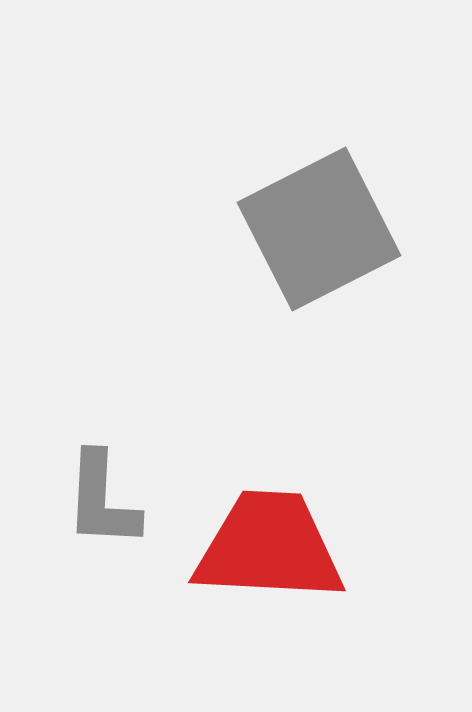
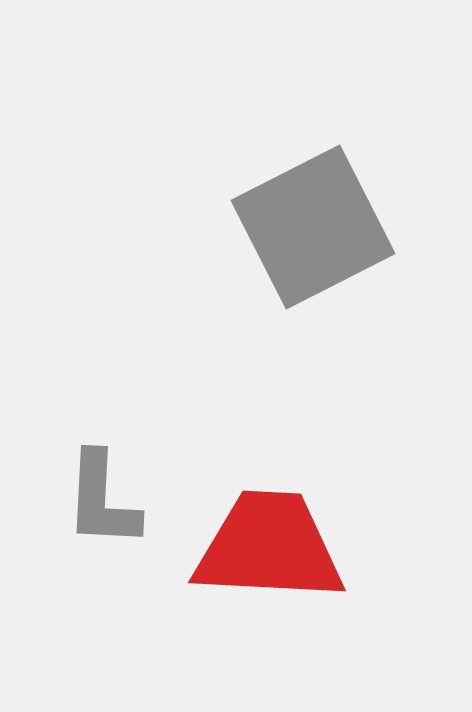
gray square: moved 6 px left, 2 px up
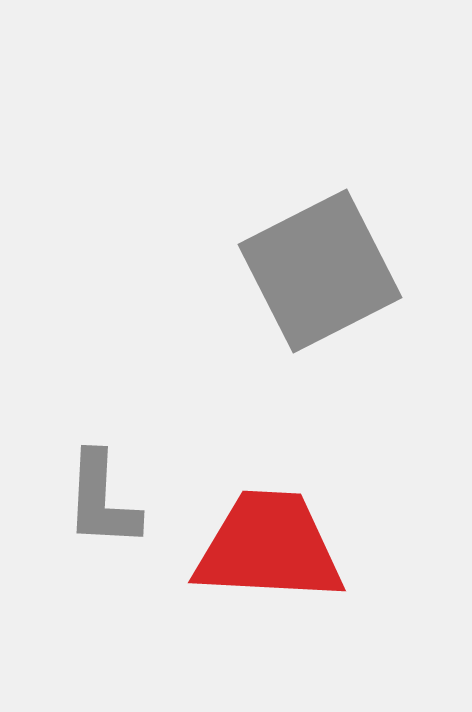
gray square: moved 7 px right, 44 px down
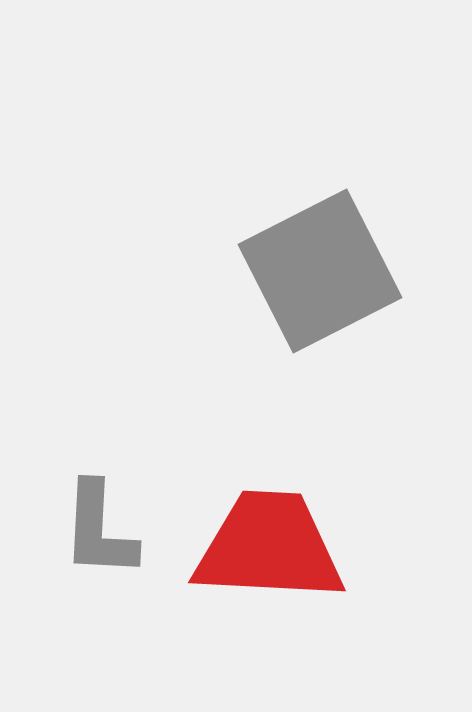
gray L-shape: moved 3 px left, 30 px down
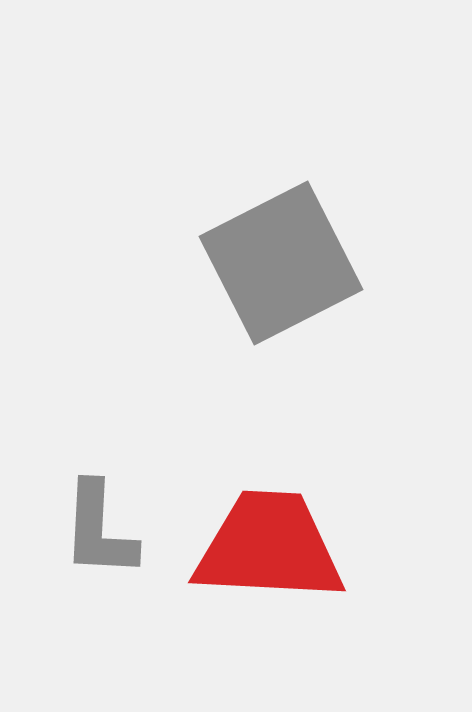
gray square: moved 39 px left, 8 px up
